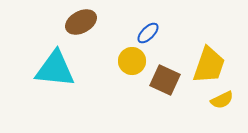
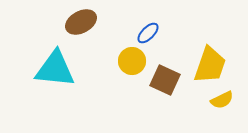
yellow trapezoid: moved 1 px right
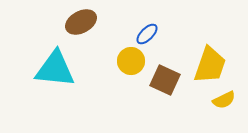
blue ellipse: moved 1 px left, 1 px down
yellow circle: moved 1 px left
yellow semicircle: moved 2 px right
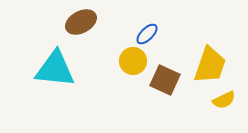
yellow circle: moved 2 px right
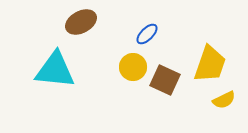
yellow circle: moved 6 px down
yellow trapezoid: moved 1 px up
cyan triangle: moved 1 px down
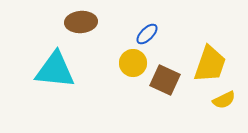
brown ellipse: rotated 24 degrees clockwise
yellow circle: moved 4 px up
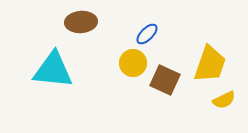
cyan triangle: moved 2 px left
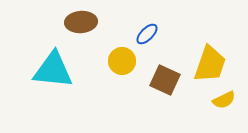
yellow circle: moved 11 px left, 2 px up
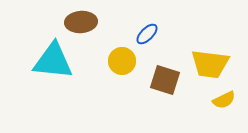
yellow trapezoid: rotated 78 degrees clockwise
cyan triangle: moved 9 px up
brown square: rotated 8 degrees counterclockwise
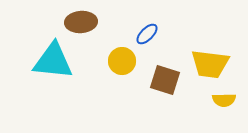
yellow semicircle: rotated 25 degrees clockwise
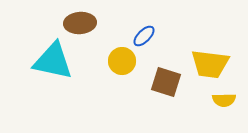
brown ellipse: moved 1 px left, 1 px down
blue ellipse: moved 3 px left, 2 px down
cyan triangle: rotated 6 degrees clockwise
brown square: moved 1 px right, 2 px down
